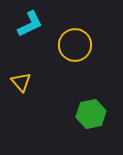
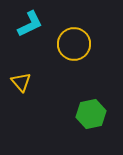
yellow circle: moved 1 px left, 1 px up
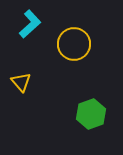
cyan L-shape: rotated 16 degrees counterclockwise
green hexagon: rotated 8 degrees counterclockwise
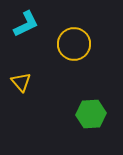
cyan L-shape: moved 4 px left; rotated 16 degrees clockwise
green hexagon: rotated 16 degrees clockwise
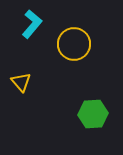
cyan L-shape: moved 6 px right; rotated 24 degrees counterclockwise
green hexagon: moved 2 px right
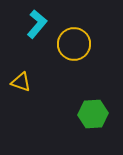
cyan L-shape: moved 5 px right
yellow triangle: rotated 30 degrees counterclockwise
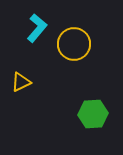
cyan L-shape: moved 4 px down
yellow triangle: rotated 45 degrees counterclockwise
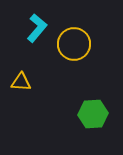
yellow triangle: rotated 30 degrees clockwise
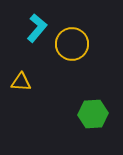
yellow circle: moved 2 px left
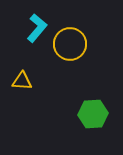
yellow circle: moved 2 px left
yellow triangle: moved 1 px right, 1 px up
